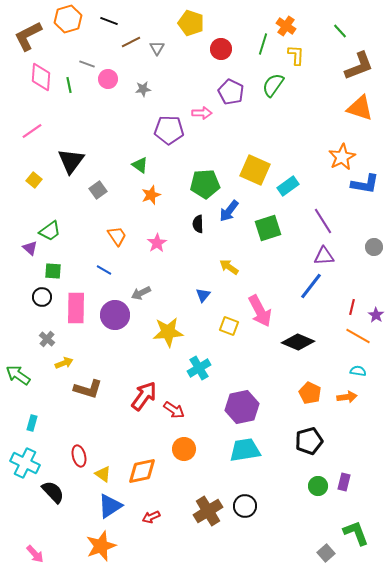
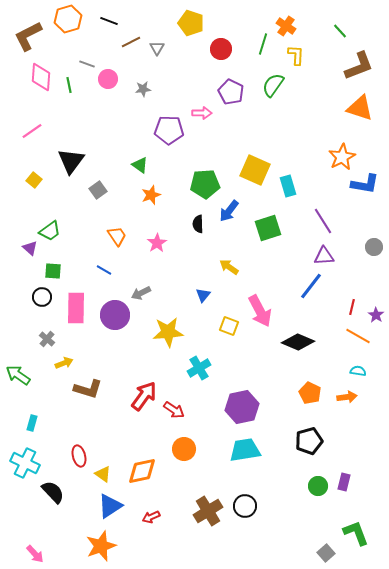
cyan rectangle at (288, 186): rotated 70 degrees counterclockwise
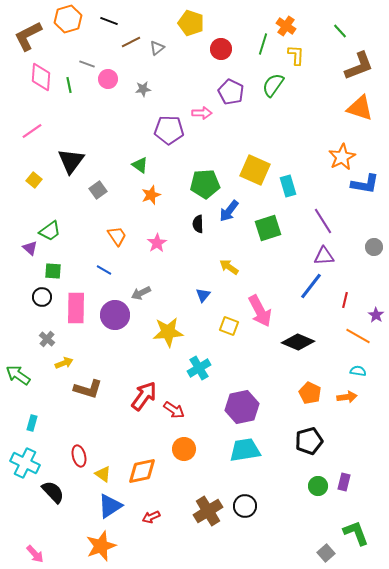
gray triangle at (157, 48): rotated 21 degrees clockwise
red line at (352, 307): moved 7 px left, 7 px up
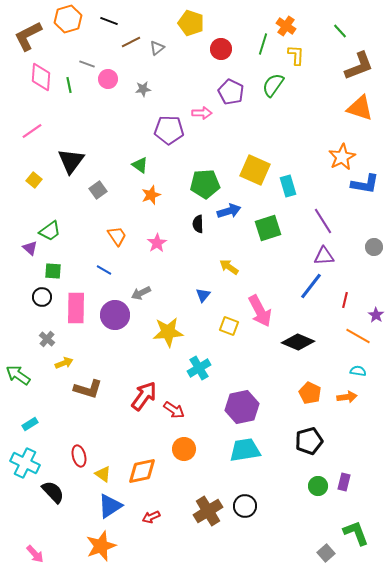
blue arrow at (229, 211): rotated 145 degrees counterclockwise
cyan rectangle at (32, 423): moved 2 px left, 1 px down; rotated 42 degrees clockwise
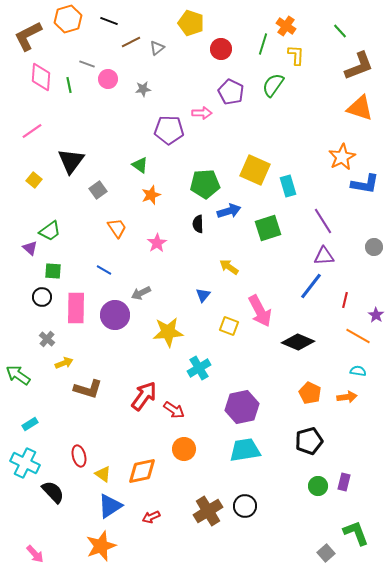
orange trapezoid at (117, 236): moved 8 px up
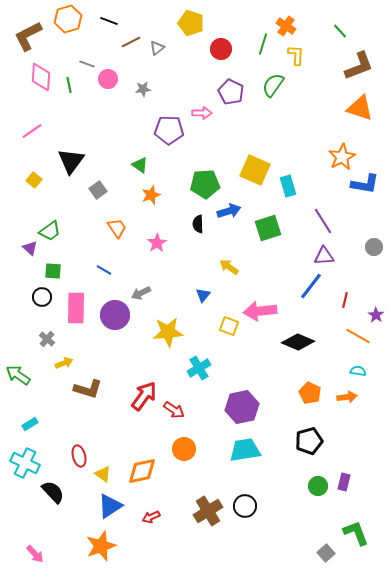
pink arrow at (260, 311): rotated 112 degrees clockwise
